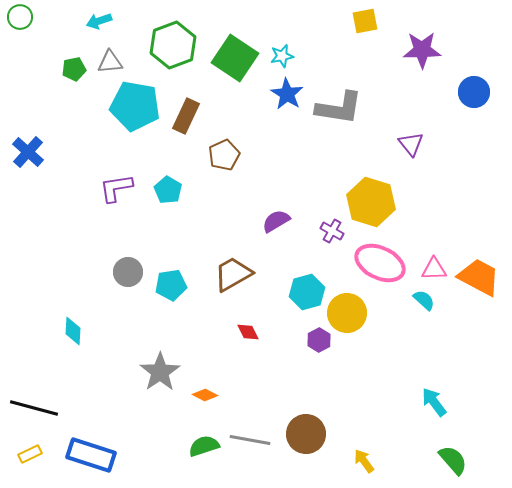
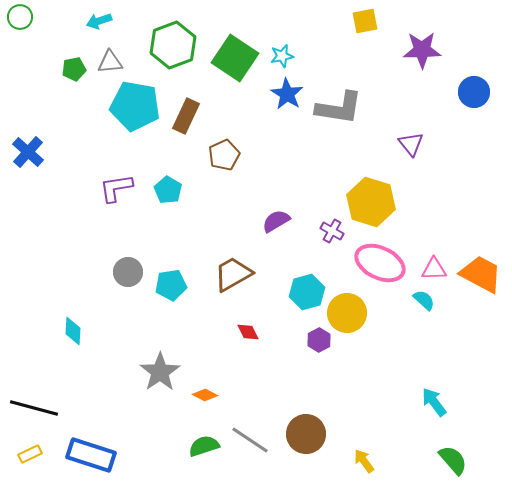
orange trapezoid at (479, 277): moved 2 px right, 3 px up
gray line at (250, 440): rotated 24 degrees clockwise
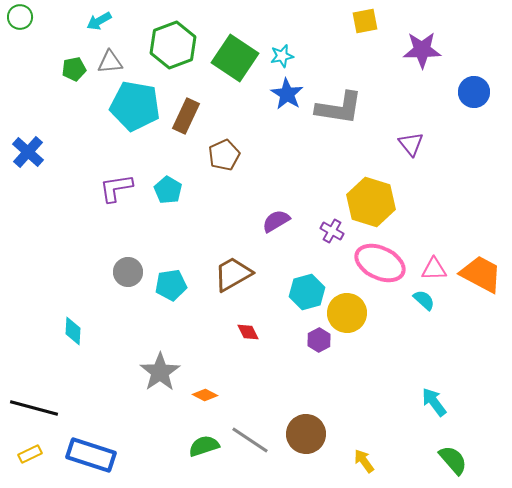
cyan arrow at (99, 21): rotated 10 degrees counterclockwise
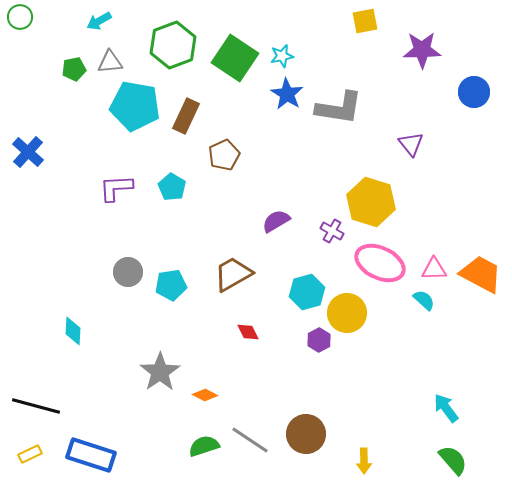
purple L-shape at (116, 188): rotated 6 degrees clockwise
cyan pentagon at (168, 190): moved 4 px right, 3 px up
cyan arrow at (434, 402): moved 12 px right, 6 px down
black line at (34, 408): moved 2 px right, 2 px up
yellow arrow at (364, 461): rotated 145 degrees counterclockwise
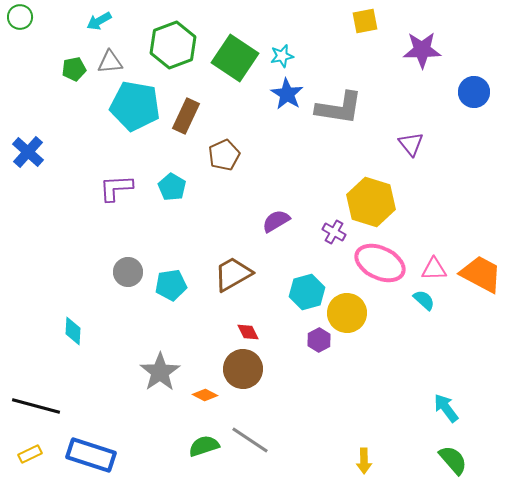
purple cross at (332, 231): moved 2 px right, 1 px down
brown circle at (306, 434): moved 63 px left, 65 px up
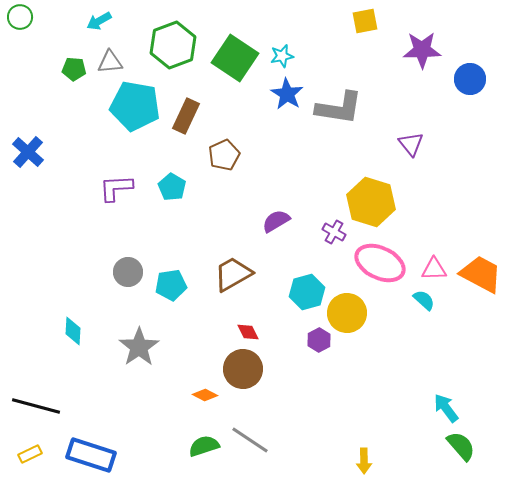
green pentagon at (74, 69): rotated 15 degrees clockwise
blue circle at (474, 92): moved 4 px left, 13 px up
gray star at (160, 372): moved 21 px left, 25 px up
green semicircle at (453, 460): moved 8 px right, 14 px up
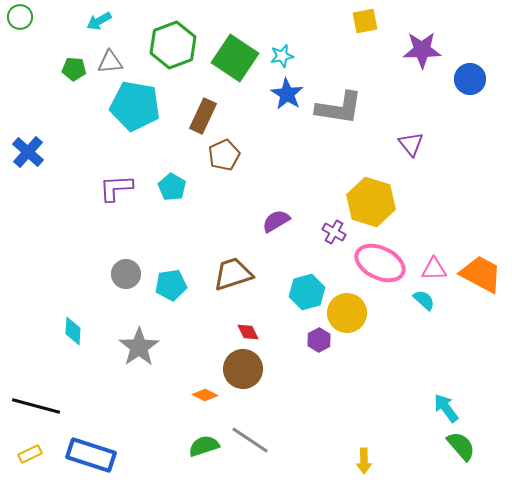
brown rectangle at (186, 116): moved 17 px right
gray circle at (128, 272): moved 2 px left, 2 px down
brown trapezoid at (233, 274): rotated 12 degrees clockwise
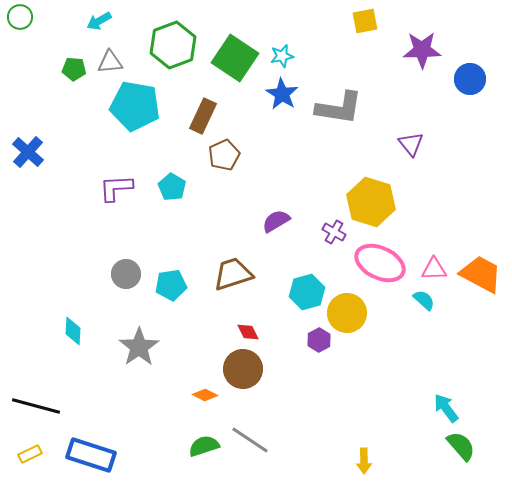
blue star at (287, 94): moved 5 px left
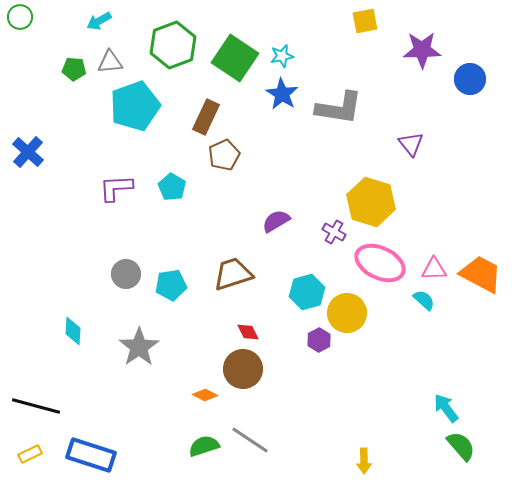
cyan pentagon at (135, 106): rotated 30 degrees counterclockwise
brown rectangle at (203, 116): moved 3 px right, 1 px down
